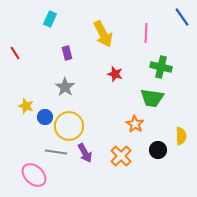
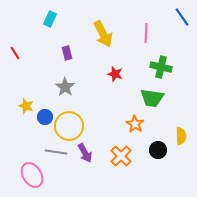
pink ellipse: moved 2 px left; rotated 15 degrees clockwise
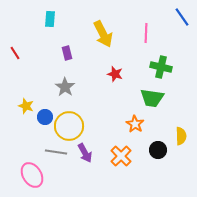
cyan rectangle: rotated 21 degrees counterclockwise
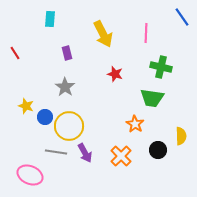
pink ellipse: moved 2 px left; rotated 35 degrees counterclockwise
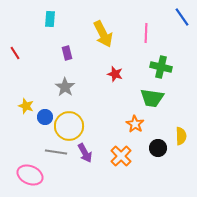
black circle: moved 2 px up
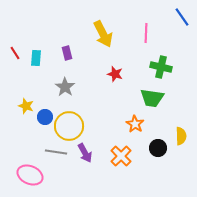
cyan rectangle: moved 14 px left, 39 px down
